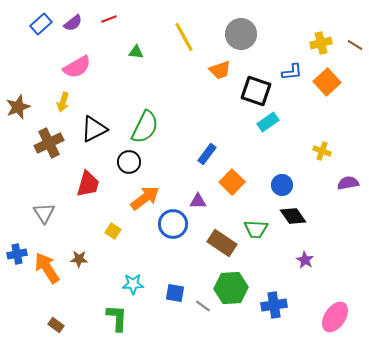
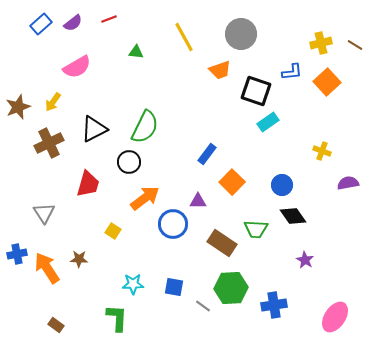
yellow arrow at (63, 102): moved 10 px left; rotated 18 degrees clockwise
blue square at (175, 293): moved 1 px left, 6 px up
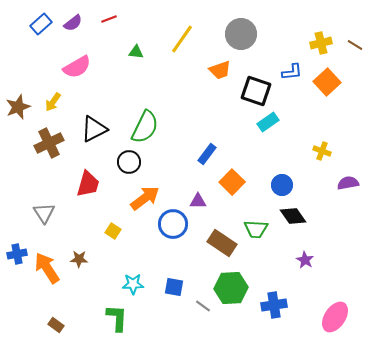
yellow line at (184, 37): moved 2 px left, 2 px down; rotated 64 degrees clockwise
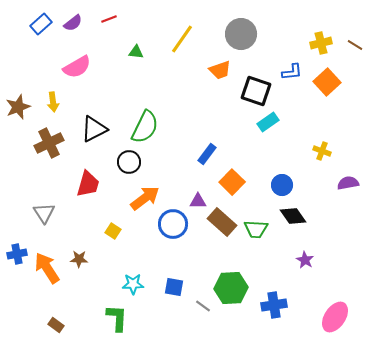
yellow arrow at (53, 102): rotated 42 degrees counterclockwise
brown rectangle at (222, 243): moved 21 px up; rotated 8 degrees clockwise
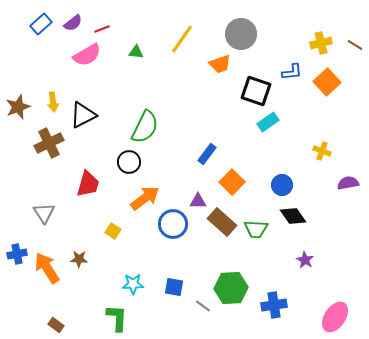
red line at (109, 19): moved 7 px left, 10 px down
pink semicircle at (77, 67): moved 10 px right, 12 px up
orange trapezoid at (220, 70): moved 6 px up
black triangle at (94, 129): moved 11 px left, 14 px up
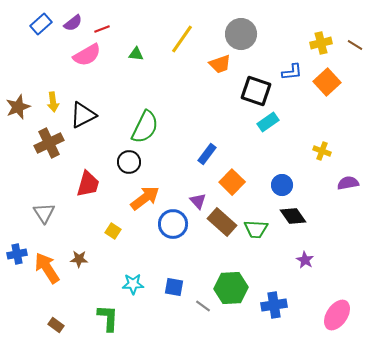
green triangle at (136, 52): moved 2 px down
purple triangle at (198, 201): rotated 48 degrees clockwise
pink ellipse at (335, 317): moved 2 px right, 2 px up
green L-shape at (117, 318): moved 9 px left
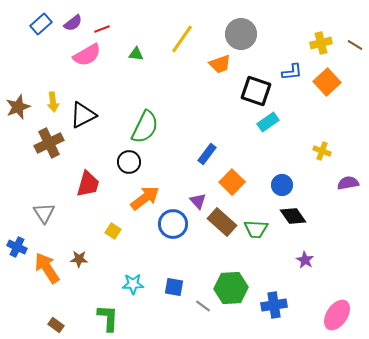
blue cross at (17, 254): moved 7 px up; rotated 36 degrees clockwise
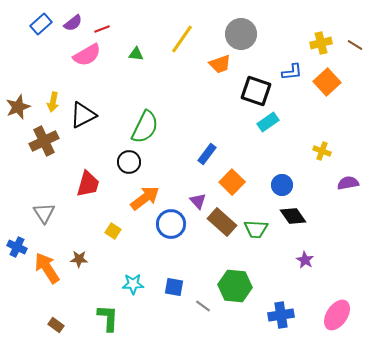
yellow arrow at (53, 102): rotated 18 degrees clockwise
brown cross at (49, 143): moved 5 px left, 2 px up
blue circle at (173, 224): moved 2 px left
green hexagon at (231, 288): moved 4 px right, 2 px up; rotated 8 degrees clockwise
blue cross at (274, 305): moved 7 px right, 10 px down
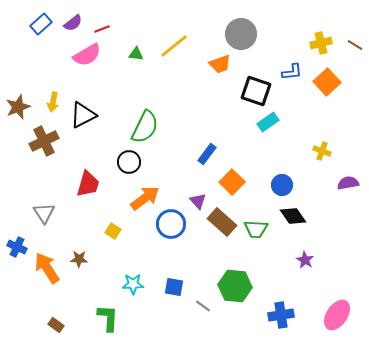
yellow line at (182, 39): moved 8 px left, 7 px down; rotated 16 degrees clockwise
